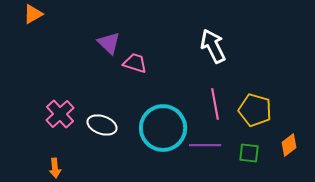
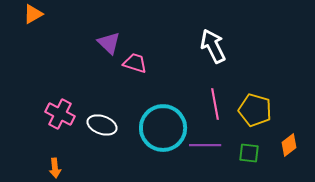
pink cross: rotated 20 degrees counterclockwise
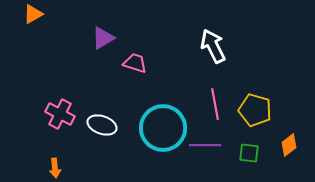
purple triangle: moved 6 px left, 5 px up; rotated 45 degrees clockwise
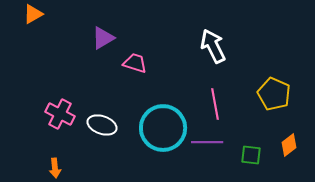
yellow pentagon: moved 19 px right, 16 px up; rotated 8 degrees clockwise
purple line: moved 2 px right, 3 px up
green square: moved 2 px right, 2 px down
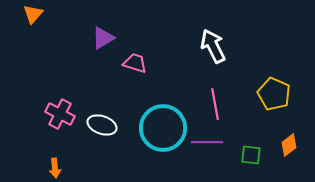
orange triangle: rotated 20 degrees counterclockwise
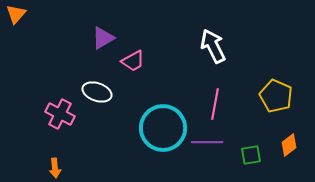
orange triangle: moved 17 px left
pink trapezoid: moved 2 px left, 2 px up; rotated 135 degrees clockwise
yellow pentagon: moved 2 px right, 2 px down
pink line: rotated 20 degrees clockwise
white ellipse: moved 5 px left, 33 px up
green square: rotated 15 degrees counterclockwise
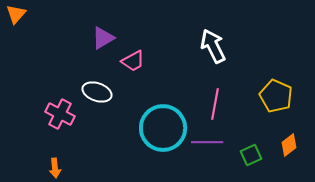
green square: rotated 15 degrees counterclockwise
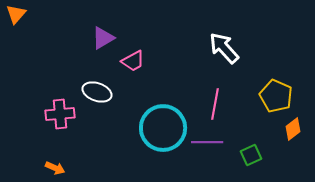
white arrow: moved 11 px right, 2 px down; rotated 16 degrees counterclockwise
pink cross: rotated 32 degrees counterclockwise
orange diamond: moved 4 px right, 16 px up
orange arrow: rotated 60 degrees counterclockwise
